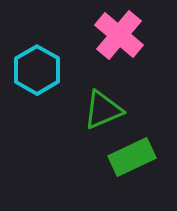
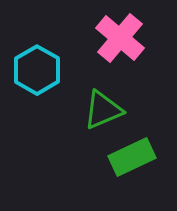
pink cross: moved 1 px right, 3 px down
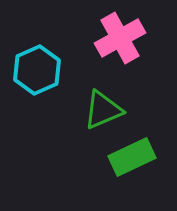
pink cross: rotated 21 degrees clockwise
cyan hexagon: rotated 6 degrees clockwise
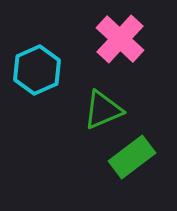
pink cross: moved 1 px down; rotated 18 degrees counterclockwise
green rectangle: rotated 12 degrees counterclockwise
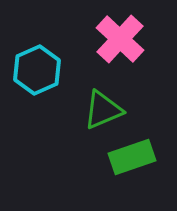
green rectangle: rotated 18 degrees clockwise
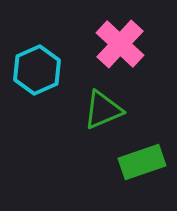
pink cross: moved 5 px down
green rectangle: moved 10 px right, 5 px down
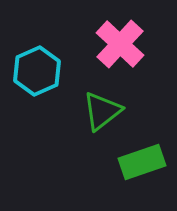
cyan hexagon: moved 1 px down
green triangle: moved 1 px left, 1 px down; rotated 15 degrees counterclockwise
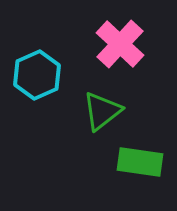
cyan hexagon: moved 4 px down
green rectangle: moved 2 px left; rotated 27 degrees clockwise
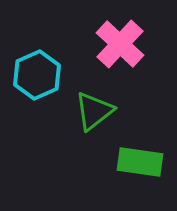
green triangle: moved 8 px left
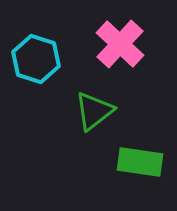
cyan hexagon: moved 1 px left, 16 px up; rotated 18 degrees counterclockwise
